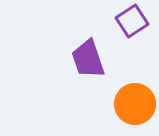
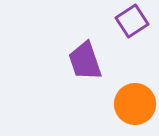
purple trapezoid: moved 3 px left, 2 px down
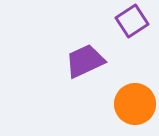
purple trapezoid: rotated 84 degrees clockwise
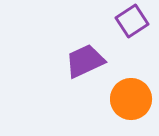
orange circle: moved 4 px left, 5 px up
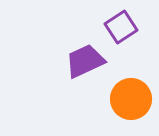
purple square: moved 11 px left, 6 px down
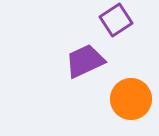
purple square: moved 5 px left, 7 px up
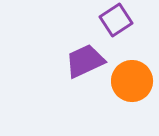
orange circle: moved 1 px right, 18 px up
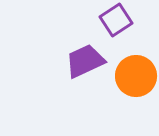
orange circle: moved 4 px right, 5 px up
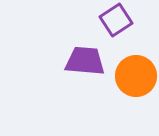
purple trapezoid: rotated 30 degrees clockwise
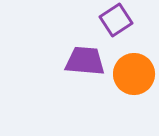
orange circle: moved 2 px left, 2 px up
